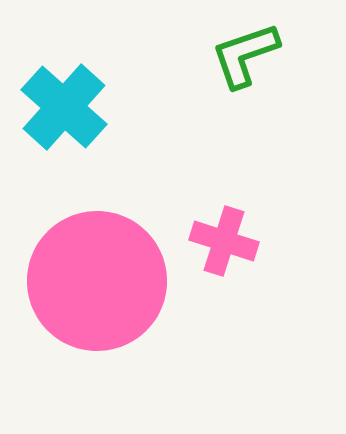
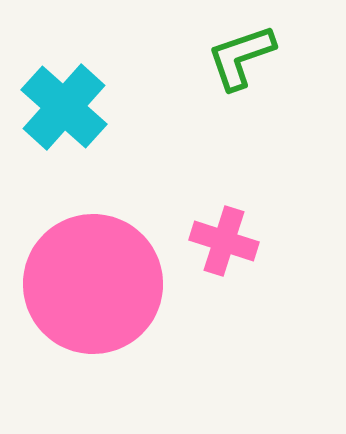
green L-shape: moved 4 px left, 2 px down
pink circle: moved 4 px left, 3 px down
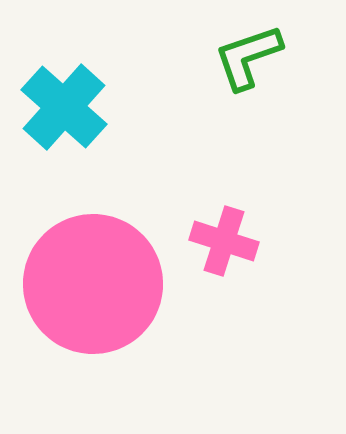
green L-shape: moved 7 px right
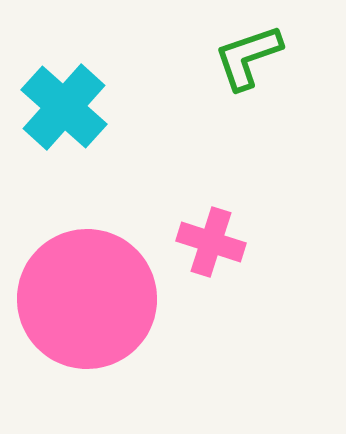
pink cross: moved 13 px left, 1 px down
pink circle: moved 6 px left, 15 px down
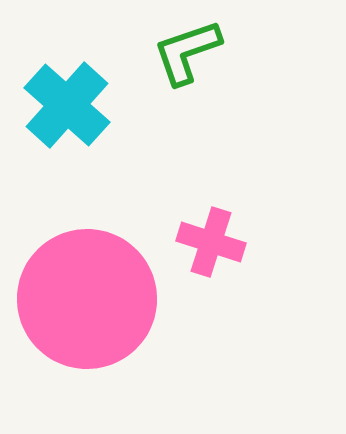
green L-shape: moved 61 px left, 5 px up
cyan cross: moved 3 px right, 2 px up
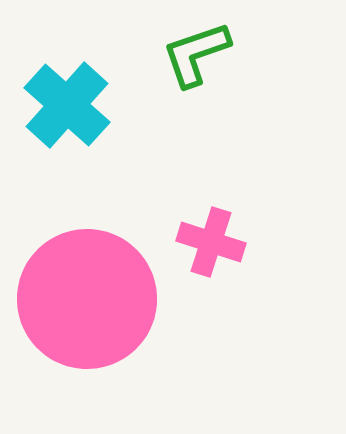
green L-shape: moved 9 px right, 2 px down
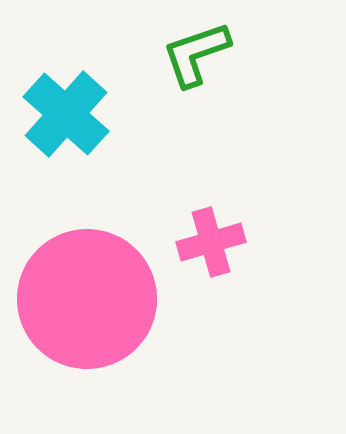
cyan cross: moved 1 px left, 9 px down
pink cross: rotated 34 degrees counterclockwise
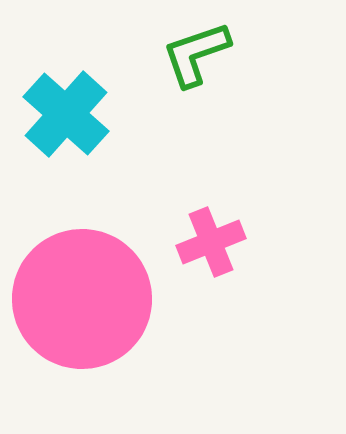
pink cross: rotated 6 degrees counterclockwise
pink circle: moved 5 px left
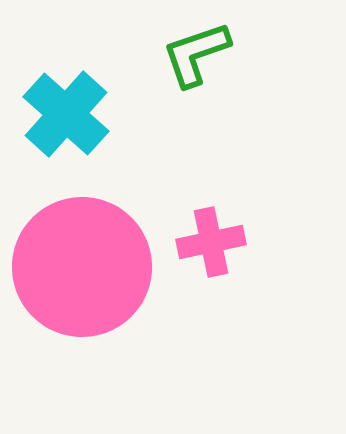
pink cross: rotated 10 degrees clockwise
pink circle: moved 32 px up
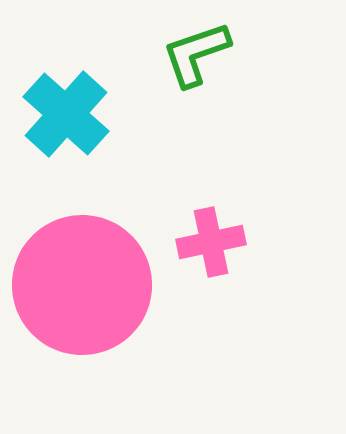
pink circle: moved 18 px down
